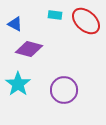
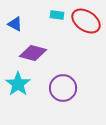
cyan rectangle: moved 2 px right
red ellipse: rotated 8 degrees counterclockwise
purple diamond: moved 4 px right, 4 px down
purple circle: moved 1 px left, 2 px up
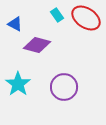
cyan rectangle: rotated 48 degrees clockwise
red ellipse: moved 3 px up
purple diamond: moved 4 px right, 8 px up
purple circle: moved 1 px right, 1 px up
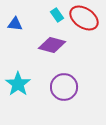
red ellipse: moved 2 px left
blue triangle: rotated 21 degrees counterclockwise
purple diamond: moved 15 px right
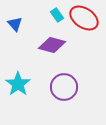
blue triangle: rotated 42 degrees clockwise
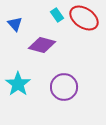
purple diamond: moved 10 px left
